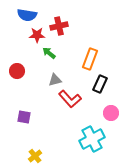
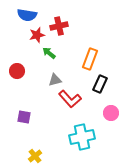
red star: rotated 14 degrees counterclockwise
cyan cross: moved 10 px left, 2 px up; rotated 15 degrees clockwise
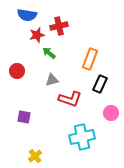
gray triangle: moved 3 px left
red L-shape: rotated 30 degrees counterclockwise
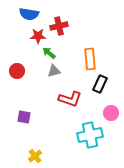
blue semicircle: moved 2 px right, 1 px up
red star: moved 1 px right, 1 px down; rotated 14 degrees clockwise
orange rectangle: rotated 25 degrees counterclockwise
gray triangle: moved 2 px right, 9 px up
cyan cross: moved 8 px right, 2 px up
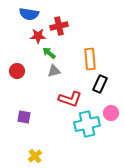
cyan cross: moved 3 px left, 11 px up
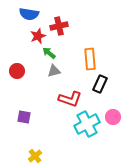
red star: rotated 21 degrees counterclockwise
pink circle: moved 2 px right, 4 px down
cyan cross: rotated 15 degrees counterclockwise
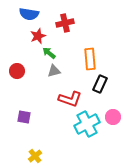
red cross: moved 6 px right, 3 px up
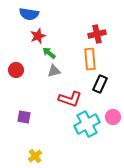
red cross: moved 32 px right, 11 px down
red circle: moved 1 px left, 1 px up
